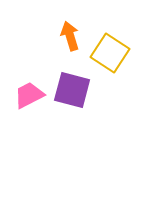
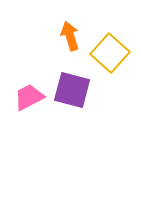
yellow square: rotated 9 degrees clockwise
pink trapezoid: moved 2 px down
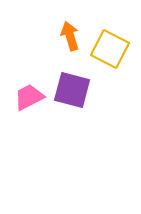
yellow square: moved 4 px up; rotated 15 degrees counterclockwise
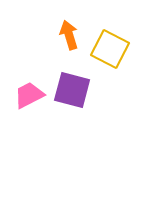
orange arrow: moved 1 px left, 1 px up
pink trapezoid: moved 2 px up
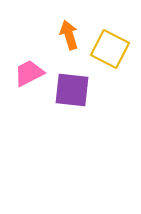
purple square: rotated 9 degrees counterclockwise
pink trapezoid: moved 22 px up
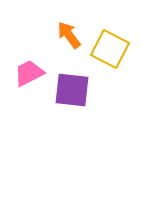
orange arrow: rotated 20 degrees counterclockwise
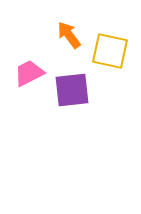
yellow square: moved 2 px down; rotated 15 degrees counterclockwise
purple square: rotated 12 degrees counterclockwise
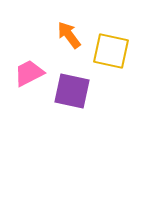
yellow square: moved 1 px right
purple square: moved 1 px down; rotated 18 degrees clockwise
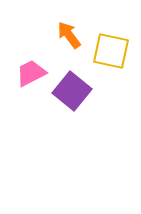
pink trapezoid: moved 2 px right
purple square: rotated 27 degrees clockwise
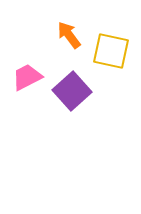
pink trapezoid: moved 4 px left, 4 px down
purple square: rotated 9 degrees clockwise
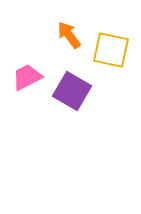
yellow square: moved 1 px up
purple square: rotated 18 degrees counterclockwise
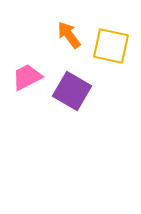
yellow square: moved 4 px up
